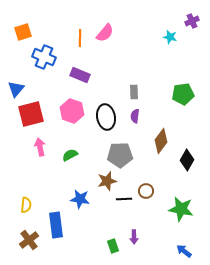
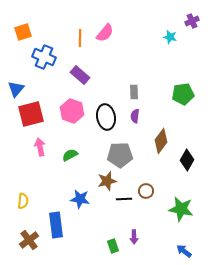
purple rectangle: rotated 18 degrees clockwise
yellow semicircle: moved 3 px left, 4 px up
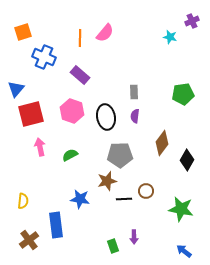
brown diamond: moved 1 px right, 2 px down
